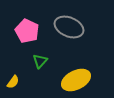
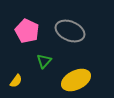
gray ellipse: moved 1 px right, 4 px down
green triangle: moved 4 px right
yellow semicircle: moved 3 px right, 1 px up
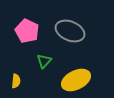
yellow semicircle: rotated 32 degrees counterclockwise
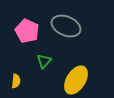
gray ellipse: moved 4 px left, 5 px up
yellow ellipse: rotated 32 degrees counterclockwise
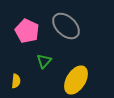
gray ellipse: rotated 20 degrees clockwise
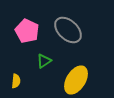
gray ellipse: moved 2 px right, 4 px down
green triangle: rotated 14 degrees clockwise
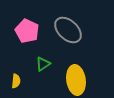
green triangle: moved 1 px left, 3 px down
yellow ellipse: rotated 40 degrees counterclockwise
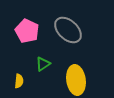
yellow semicircle: moved 3 px right
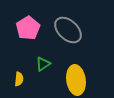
pink pentagon: moved 1 px right, 3 px up; rotated 15 degrees clockwise
yellow semicircle: moved 2 px up
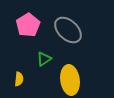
pink pentagon: moved 3 px up
green triangle: moved 1 px right, 5 px up
yellow ellipse: moved 6 px left
